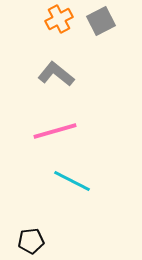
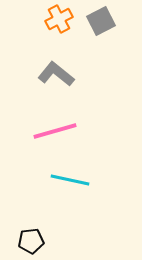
cyan line: moved 2 px left, 1 px up; rotated 15 degrees counterclockwise
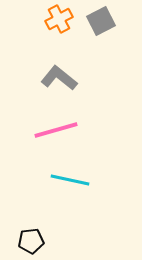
gray L-shape: moved 3 px right, 4 px down
pink line: moved 1 px right, 1 px up
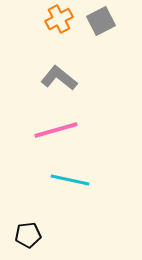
black pentagon: moved 3 px left, 6 px up
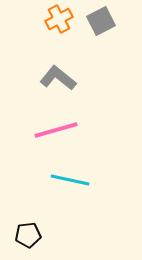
gray L-shape: moved 1 px left
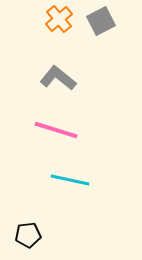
orange cross: rotated 12 degrees counterclockwise
pink line: rotated 33 degrees clockwise
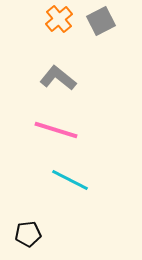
cyan line: rotated 15 degrees clockwise
black pentagon: moved 1 px up
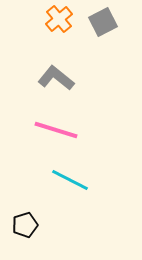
gray square: moved 2 px right, 1 px down
gray L-shape: moved 2 px left
black pentagon: moved 3 px left, 9 px up; rotated 10 degrees counterclockwise
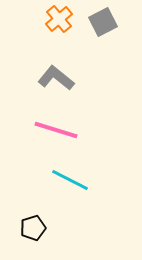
black pentagon: moved 8 px right, 3 px down
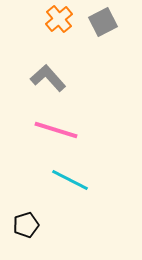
gray L-shape: moved 8 px left; rotated 9 degrees clockwise
black pentagon: moved 7 px left, 3 px up
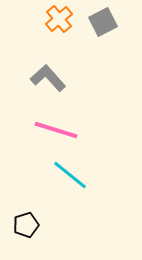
cyan line: moved 5 px up; rotated 12 degrees clockwise
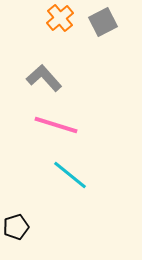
orange cross: moved 1 px right, 1 px up
gray L-shape: moved 4 px left
pink line: moved 5 px up
black pentagon: moved 10 px left, 2 px down
